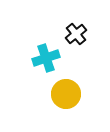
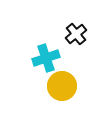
yellow circle: moved 4 px left, 8 px up
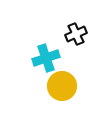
black cross: rotated 15 degrees clockwise
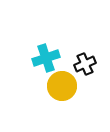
black cross: moved 9 px right, 30 px down
